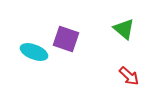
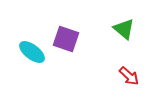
cyan ellipse: moved 2 px left; rotated 16 degrees clockwise
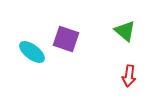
green triangle: moved 1 px right, 2 px down
red arrow: rotated 55 degrees clockwise
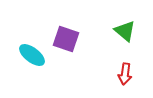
cyan ellipse: moved 3 px down
red arrow: moved 4 px left, 2 px up
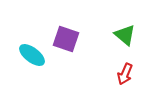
green triangle: moved 4 px down
red arrow: rotated 15 degrees clockwise
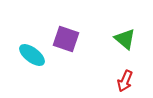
green triangle: moved 4 px down
red arrow: moved 7 px down
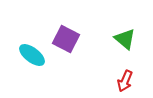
purple square: rotated 8 degrees clockwise
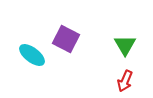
green triangle: moved 6 px down; rotated 20 degrees clockwise
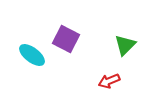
green triangle: rotated 15 degrees clockwise
red arrow: moved 16 px left; rotated 45 degrees clockwise
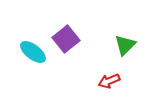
purple square: rotated 24 degrees clockwise
cyan ellipse: moved 1 px right, 3 px up
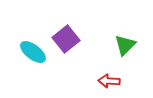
red arrow: rotated 25 degrees clockwise
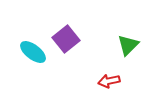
green triangle: moved 3 px right
red arrow: rotated 15 degrees counterclockwise
